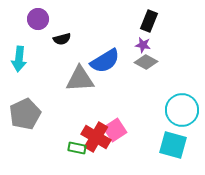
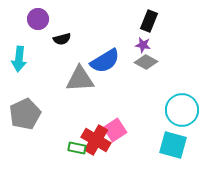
red cross: moved 3 px down
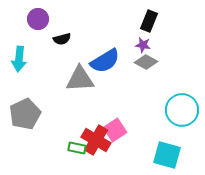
cyan square: moved 6 px left, 10 px down
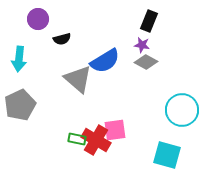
purple star: moved 1 px left
gray triangle: moved 2 px left; rotated 44 degrees clockwise
gray pentagon: moved 5 px left, 9 px up
pink square: rotated 25 degrees clockwise
green rectangle: moved 9 px up
